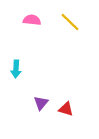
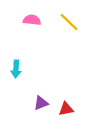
yellow line: moved 1 px left
purple triangle: rotated 28 degrees clockwise
red triangle: rotated 28 degrees counterclockwise
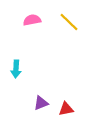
pink semicircle: rotated 18 degrees counterclockwise
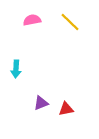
yellow line: moved 1 px right
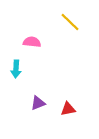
pink semicircle: moved 22 px down; rotated 18 degrees clockwise
purple triangle: moved 3 px left
red triangle: moved 2 px right
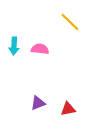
pink semicircle: moved 8 px right, 7 px down
cyan arrow: moved 2 px left, 23 px up
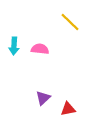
purple triangle: moved 5 px right, 5 px up; rotated 21 degrees counterclockwise
